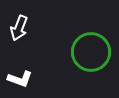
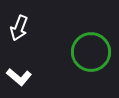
white L-shape: moved 1 px left, 2 px up; rotated 20 degrees clockwise
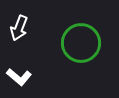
green circle: moved 10 px left, 9 px up
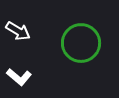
white arrow: moved 1 px left, 3 px down; rotated 80 degrees counterclockwise
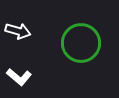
white arrow: rotated 15 degrees counterclockwise
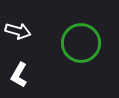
white L-shape: moved 2 px up; rotated 80 degrees clockwise
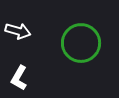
white L-shape: moved 3 px down
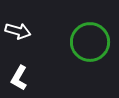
green circle: moved 9 px right, 1 px up
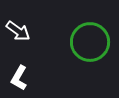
white arrow: rotated 20 degrees clockwise
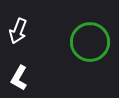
white arrow: rotated 75 degrees clockwise
